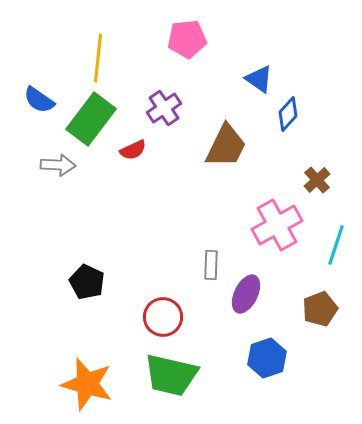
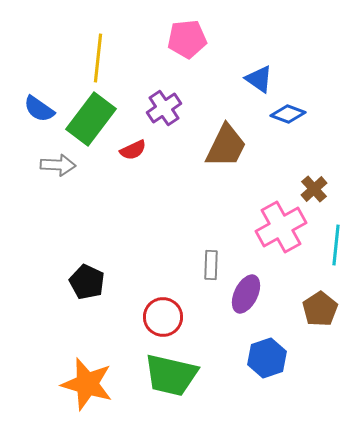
blue semicircle: moved 9 px down
blue diamond: rotated 68 degrees clockwise
brown cross: moved 3 px left, 9 px down
pink cross: moved 4 px right, 2 px down
cyan line: rotated 12 degrees counterclockwise
brown pentagon: rotated 12 degrees counterclockwise
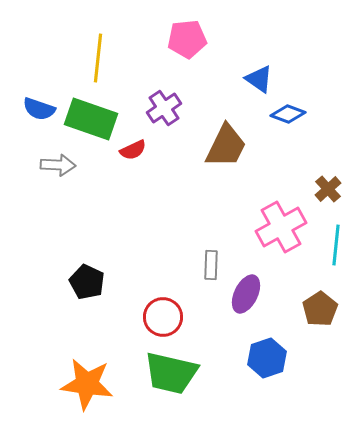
blue semicircle: rotated 16 degrees counterclockwise
green rectangle: rotated 72 degrees clockwise
brown cross: moved 14 px right
green trapezoid: moved 2 px up
orange star: rotated 8 degrees counterclockwise
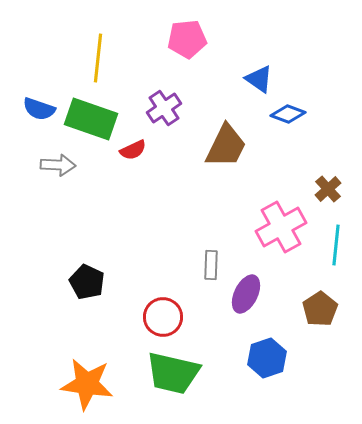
green trapezoid: moved 2 px right
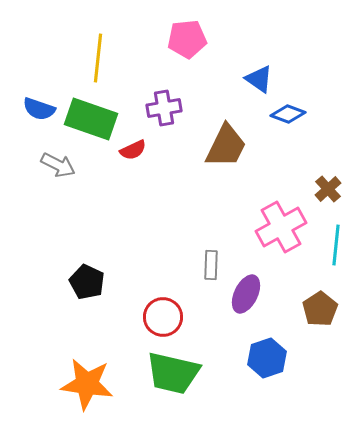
purple cross: rotated 24 degrees clockwise
gray arrow: rotated 24 degrees clockwise
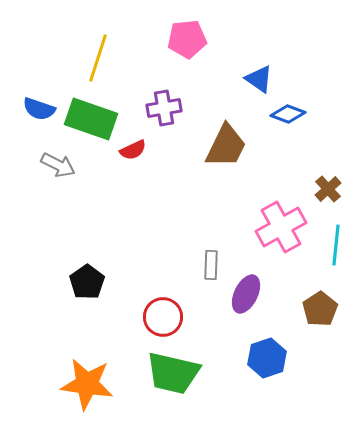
yellow line: rotated 12 degrees clockwise
black pentagon: rotated 12 degrees clockwise
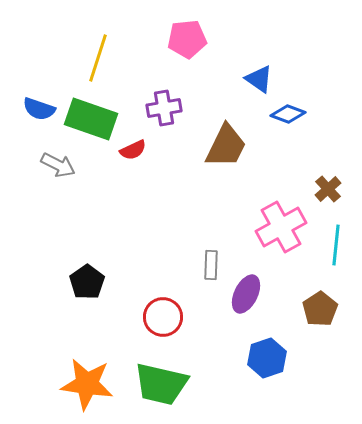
green trapezoid: moved 12 px left, 11 px down
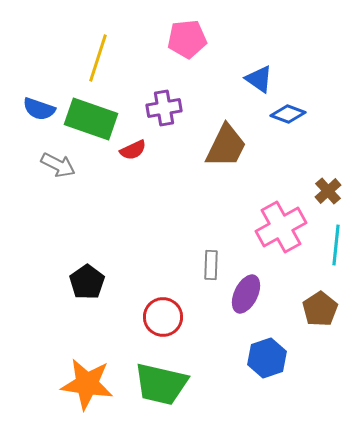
brown cross: moved 2 px down
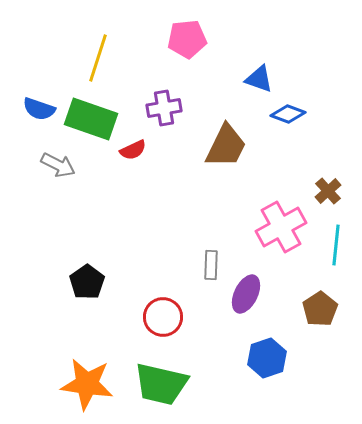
blue triangle: rotated 16 degrees counterclockwise
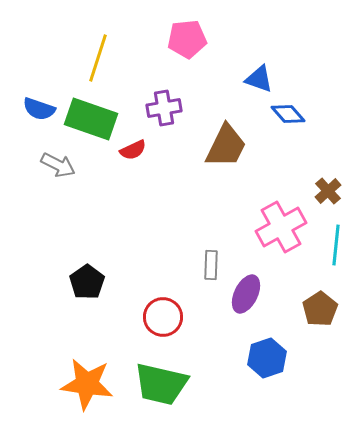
blue diamond: rotated 28 degrees clockwise
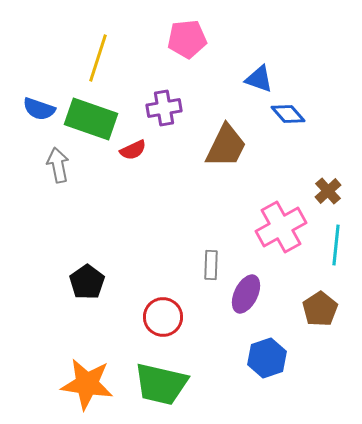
gray arrow: rotated 128 degrees counterclockwise
